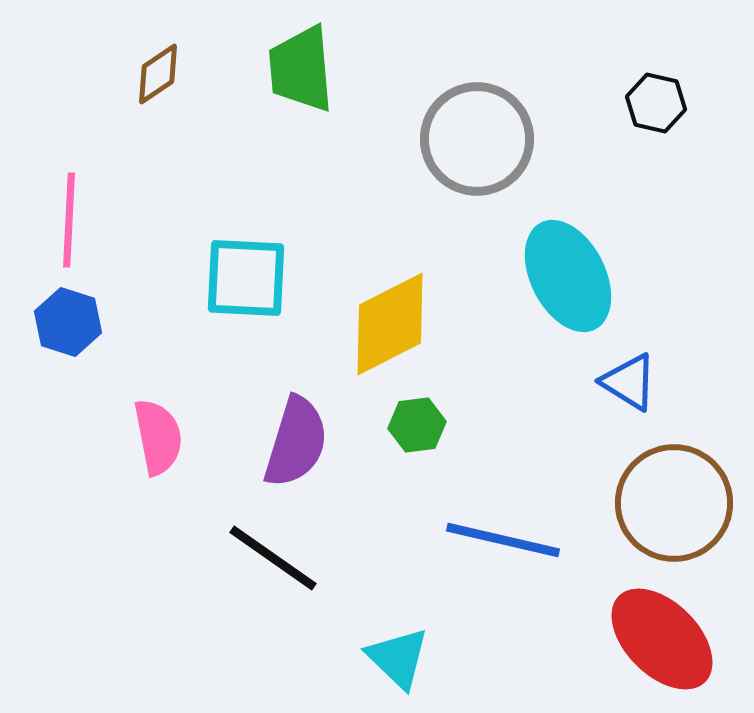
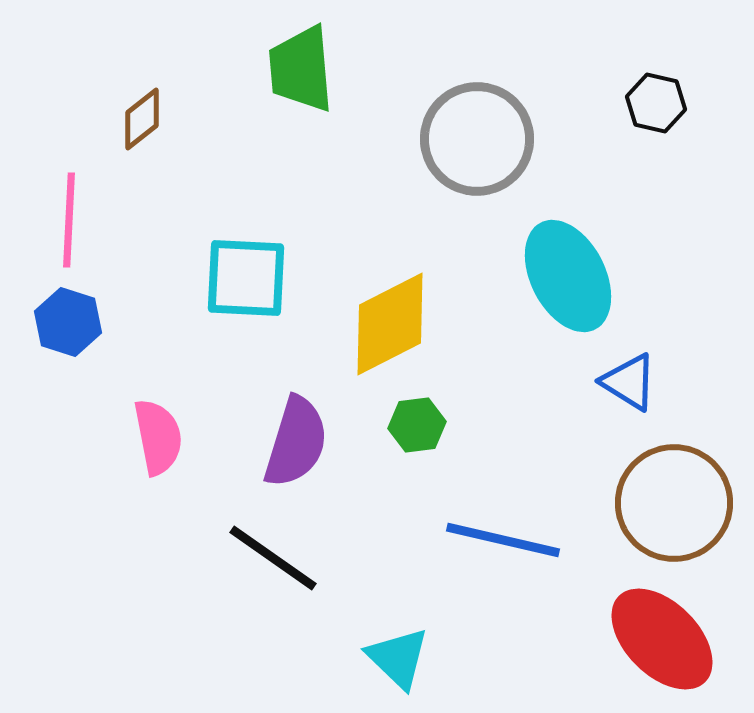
brown diamond: moved 16 px left, 45 px down; rotated 4 degrees counterclockwise
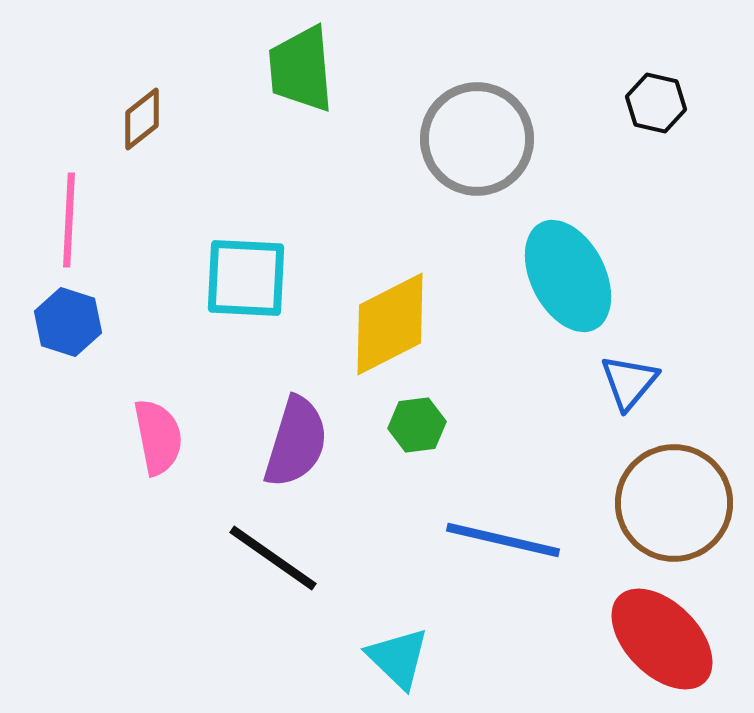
blue triangle: rotated 38 degrees clockwise
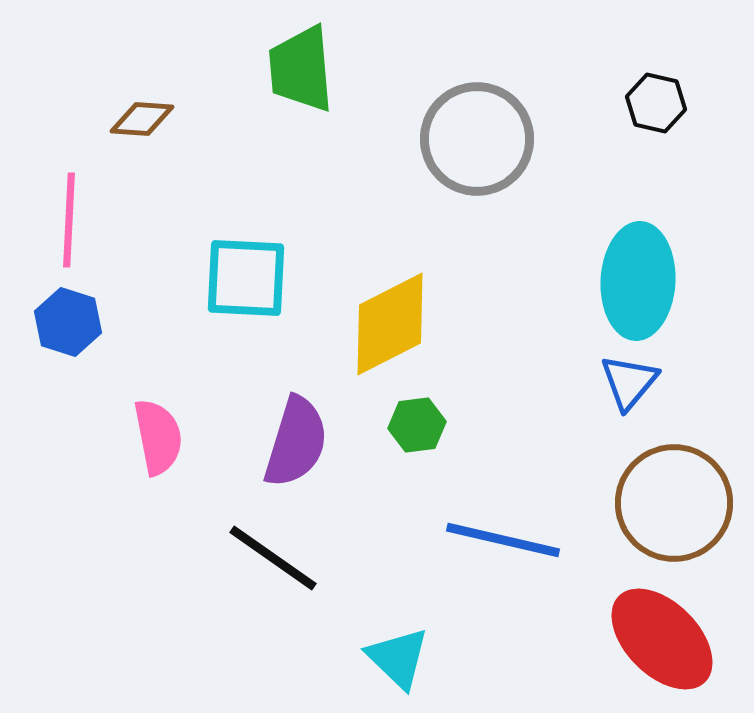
brown diamond: rotated 42 degrees clockwise
cyan ellipse: moved 70 px right, 5 px down; rotated 30 degrees clockwise
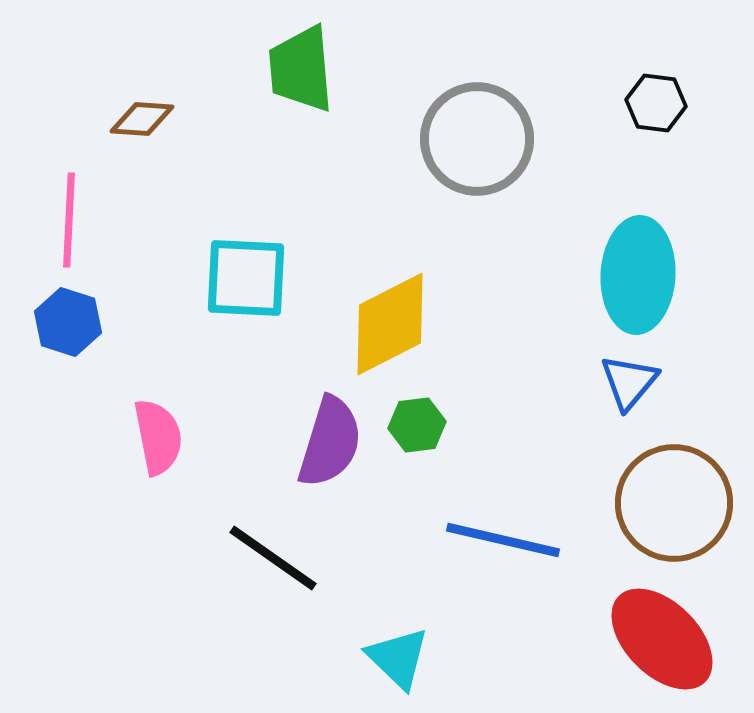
black hexagon: rotated 6 degrees counterclockwise
cyan ellipse: moved 6 px up
purple semicircle: moved 34 px right
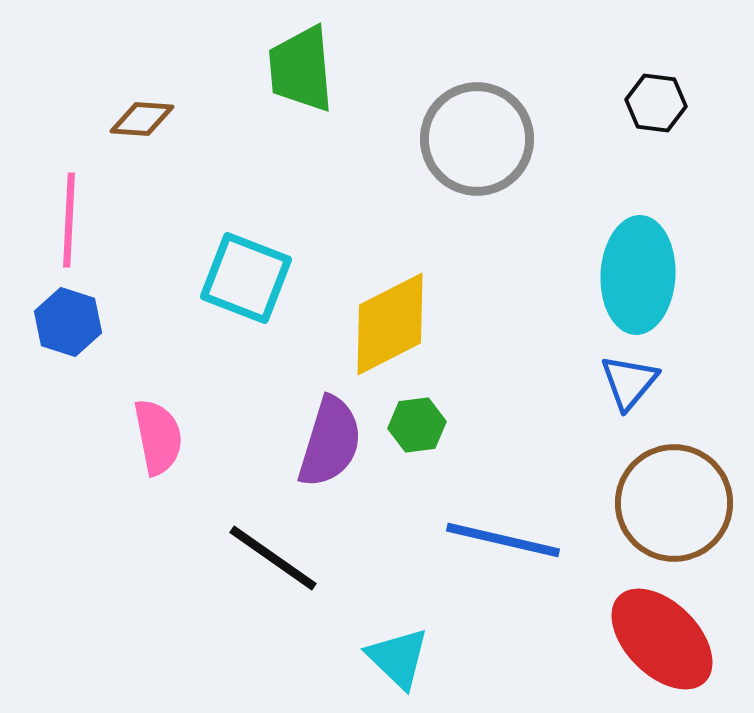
cyan square: rotated 18 degrees clockwise
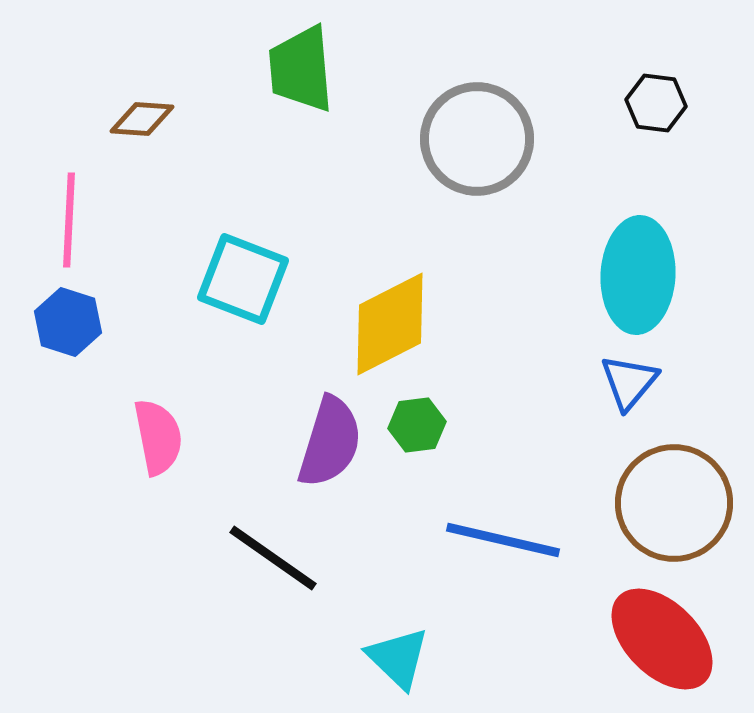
cyan square: moved 3 px left, 1 px down
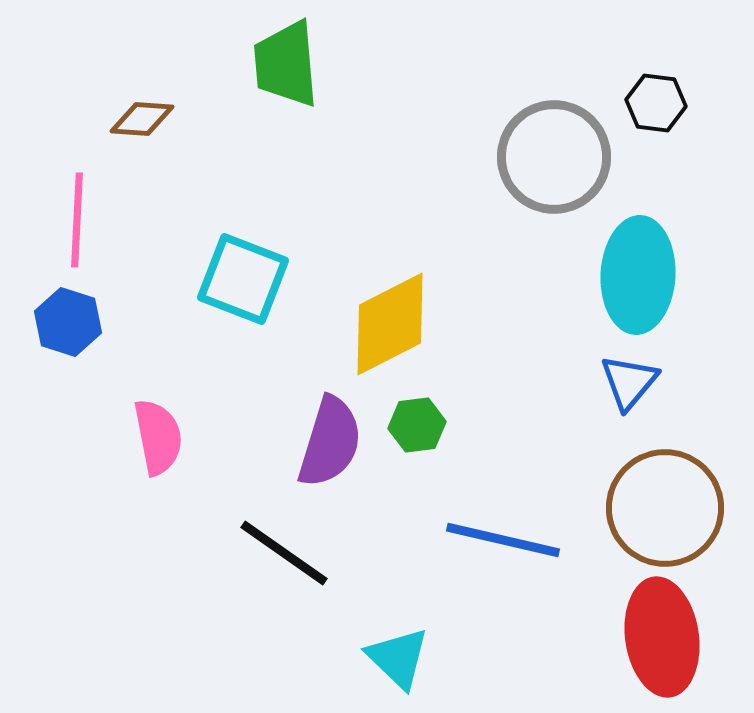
green trapezoid: moved 15 px left, 5 px up
gray circle: moved 77 px right, 18 px down
pink line: moved 8 px right
brown circle: moved 9 px left, 5 px down
black line: moved 11 px right, 5 px up
red ellipse: moved 2 px up; rotated 37 degrees clockwise
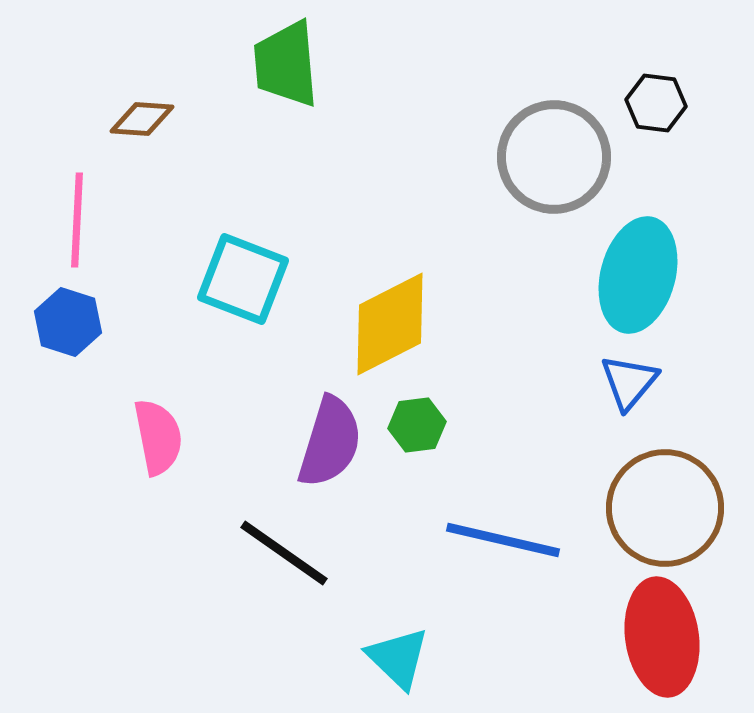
cyan ellipse: rotated 12 degrees clockwise
